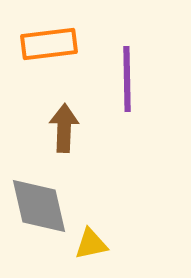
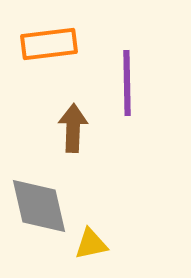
purple line: moved 4 px down
brown arrow: moved 9 px right
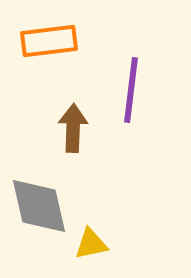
orange rectangle: moved 3 px up
purple line: moved 4 px right, 7 px down; rotated 8 degrees clockwise
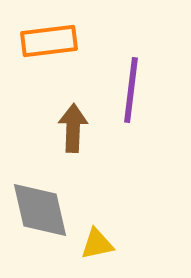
gray diamond: moved 1 px right, 4 px down
yellow triangle: moved 6 px right
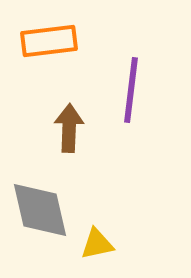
brown arrow: moved 4 px left
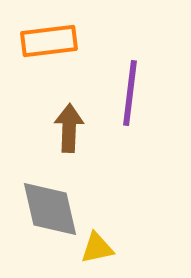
purple line: moved 1 px left, 3 px down
gray diamond: moved 10 px right, 1 px up
yellow triangle: moved 4 px down
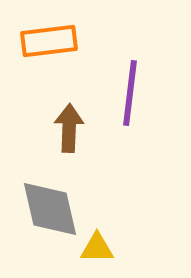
yellow triangle: rotated 12 degrees clockwise
